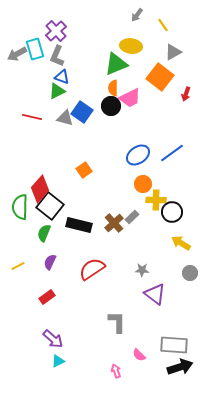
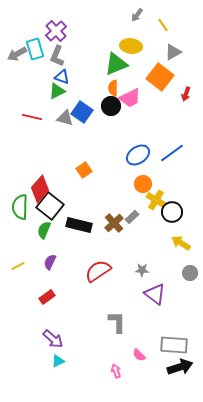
yellow cross at (156, 200): rotated 30 degrees clockwise
green semicircle at (44, 233): moved 3 px up
red semicircle at (92, 269): moved 6 px right, 2 px down
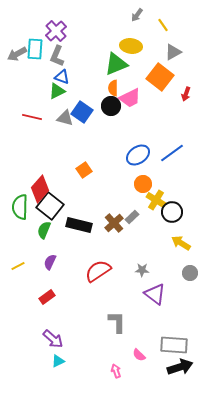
cyan rectangle at (35, 49): rotated 20 degrees clockwise
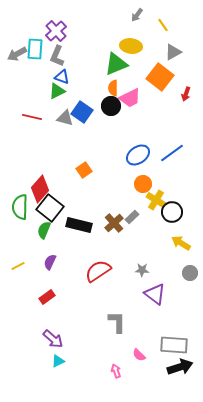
black square at (50, 206): moved 2 px down
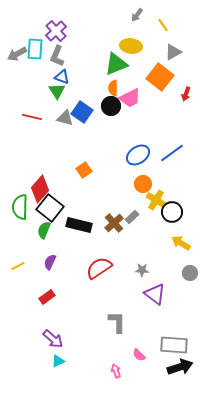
green triangle at (57, 91): rotated 36 degrees counterclockwise
red semicircle at (98, 271): moved 1 px right, 3 px up
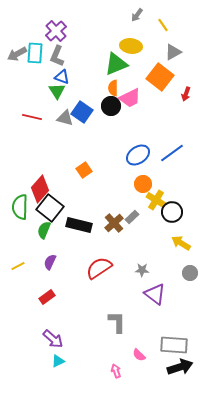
cyan rectangle at (35, 49): moved 4 px down
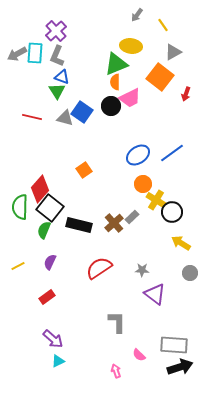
orange semicircle at (113, 88): moved 2 px right, 6 px up
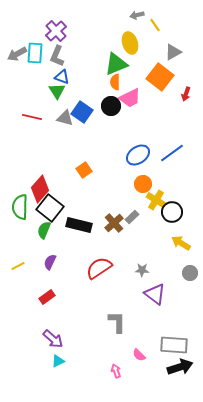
gray arrow at (137, 15): rotated 40 degrees clockwise
yellow line at (163, 25): moved 8 px left
yellow ellipse at (131, 46): moved 1 px left, 3 px up; rotated 65 degrees clockwise
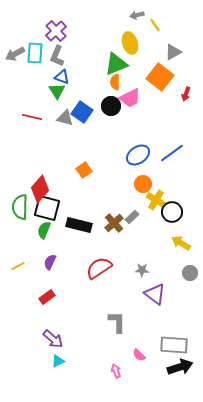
gray arrow at (17, 54): moved 2 px left
black square at (50, 208): moved 3 px left; rotated 24 degrees counterclockwise
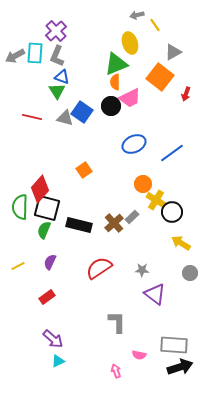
gray arrow at (15, 54): moved 2 px down
blue ellipse at (138, 155): moved 4 px left, 11 px up; rotated 10 degrees clockwise
pink semicircle at (139, 355): rotated 32 degrees counterclockwise
